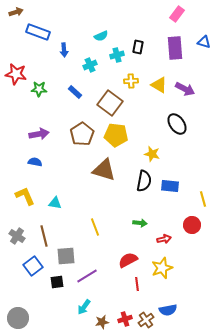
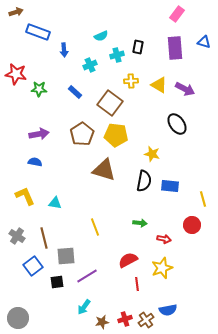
brown line at (44, 236): moved 2 px down
red arrow at (164, 239): rotated 24 degrees clockwise
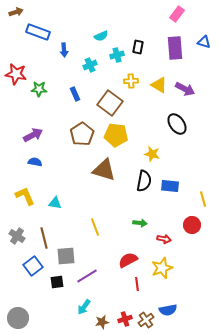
blue rectangle at (75, 92): moved 2 px down; rotated 24 degrees clockwise
purple arrow at (39, 134): moved 6 px left, 1 px down; rotated 18 degrees counterclockwise
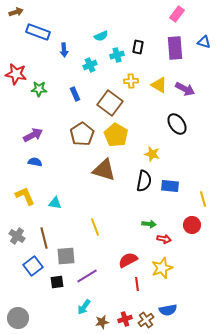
yellow pentagon at (116, 135): rotated 25 degrees clockwise
green arrow at (140, 223): moved 9 px right, 1 px down
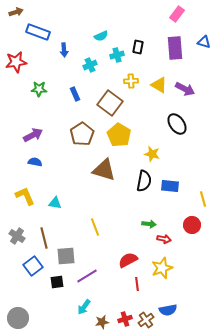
red star at (16, 74): moved 12 px up; rotated 20 degrees counterclockwise
yellow pentagon at (116, 135): moved 3 px right
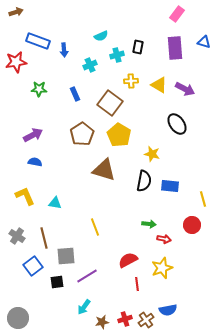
blue rectangle at (38, 32): moved 9 px down
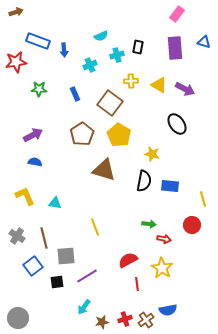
yellow star at (162, 268): rotated 20 degrees counterclockwise
